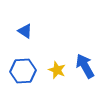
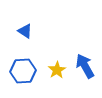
yellow star: rotated 18 degrees clockwise
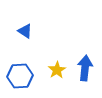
blue arrow: moved 2 px down; rotated 35 degrees clockwise
blue hexagon: moved 3 px left, 5 px down
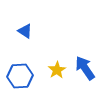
blue arrow: rotated 40 degrees counterclockwise
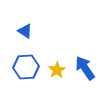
blue hexagon: moved 6 px right, 9 px up
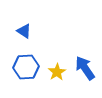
blue triangle: moved 1 px left
yellow star: moved 2 px down
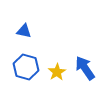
blue triangle: rotated 21 degrees counterclockwise
blue hexagon: rotated 20 degrees clockwise
